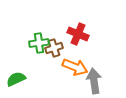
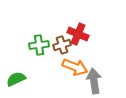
green cross: moved 2 px down
brown cross: moved 8 px right, 3 px up
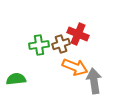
brown cross: moved 1 px left, 1 px up
green semicircle: rotated 18 degrees clockwise
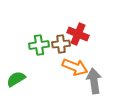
brown cross: rotated 12 degrees clockwise
green semicircle: rotated 24 degrees counterclockwise
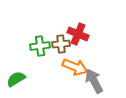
green cross: moved 1 px right, 1 px down
gray arrow: rotated 20 degrees counterclockwise
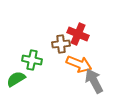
green cross: moved 8 px left, 14 px down; rotated 18 degrees clockwise
orange arrow: moved 4 px right, 3 px up
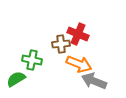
gray arrow: rotated 40 degrees counterclockwise
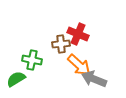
orange arrow: moved 1 px down; rotated 20 degrees clockwise
gray arrow: moved 2 px up
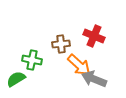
red cross: moved 16 px right, 2 px down
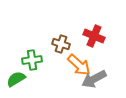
brown cross: rotated 24 degrees clockwise
green cross: rotated 18 degrees counterclockwise
gray arrow: rotated 50 degrees counterclockwise
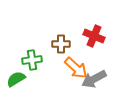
brown cross: rotated 18 degrees counterclockwise
orange arrow: moved 3 px left, 3 px down
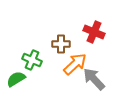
red cross: moved 4 px up
green cross: rotated 30 degrees clockwise
orange arrow: moved 1 px left, 4 px up; rotated 85 degrees counterclockwise
gray arrow: rotated 75 degrees clockwise
